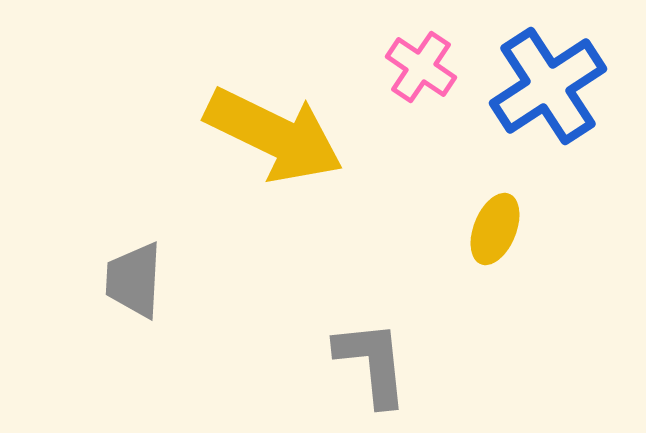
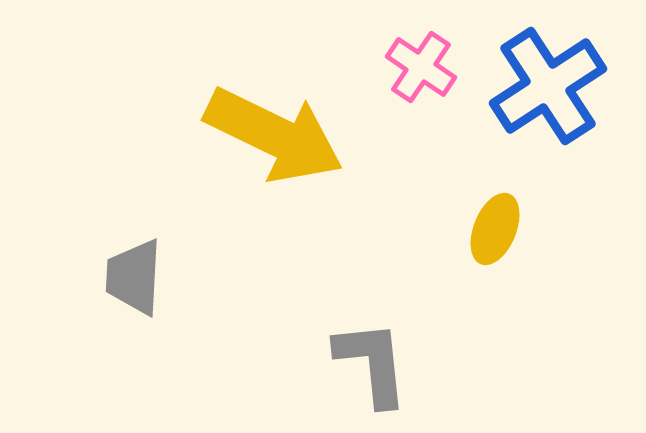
gray trapezoid: moved 3 px up
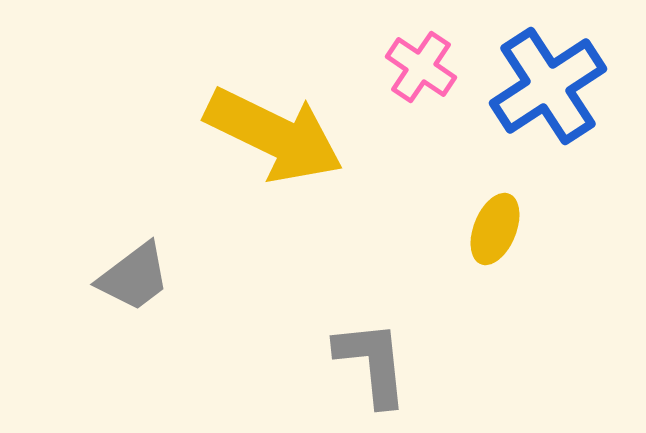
gray trapezoid: rotated 130 degrees counterclockwise
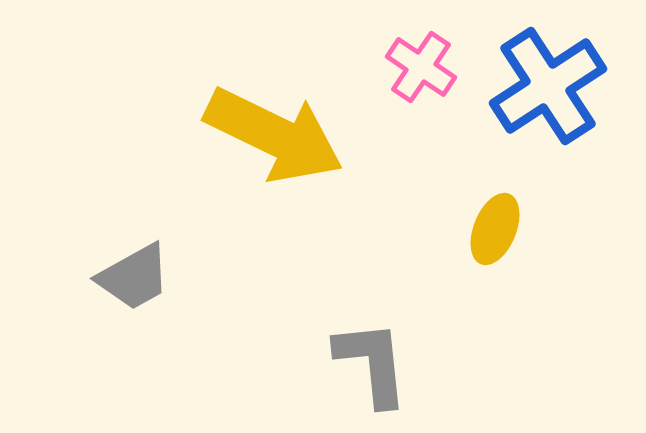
gray trapezoid: rotated 8 degrees clockwise
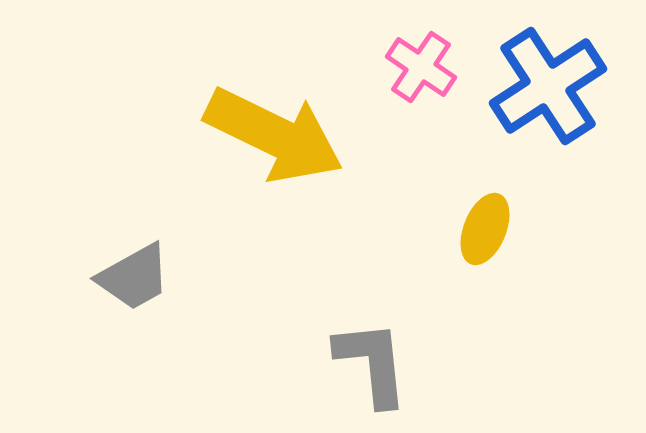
yellow ellipse: moved 10 px left
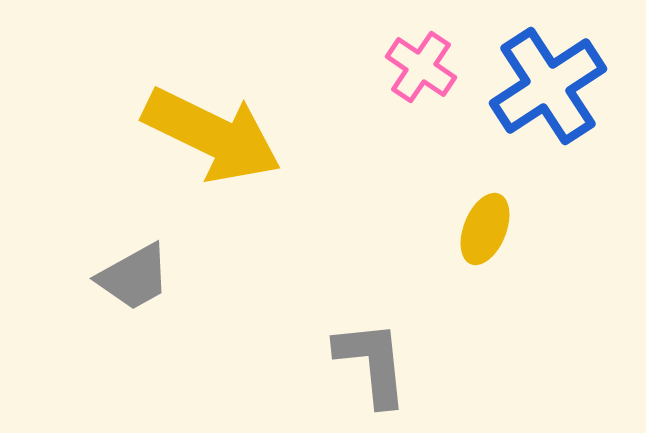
yellow arrow: moved 62 px left
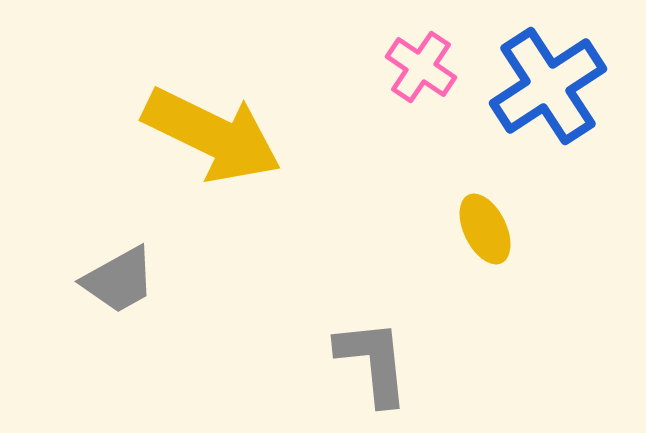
yellow ellipse: rotated 48 degrees counterclockwise
gray trapezoid: moved 15 px left, 3 px down
gray L-shape: moved 1 px right, 1 px up
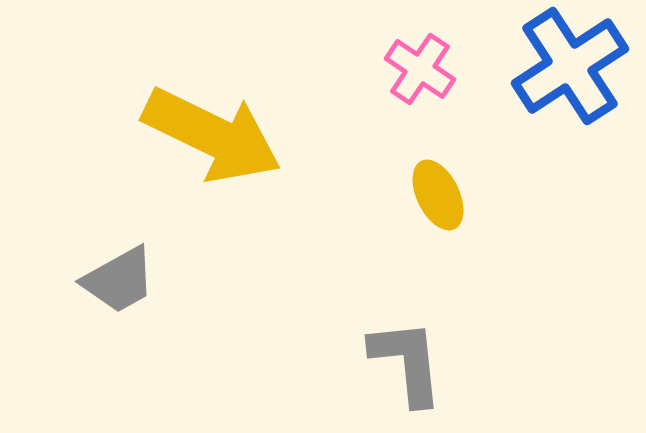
pink cross: moved 1 px left, 2 px down
blue cross: moved 22 px right, 20 px up
yellow ellipse: moved 47 px left, 34 px up
gray L-shape: moved 34 px right
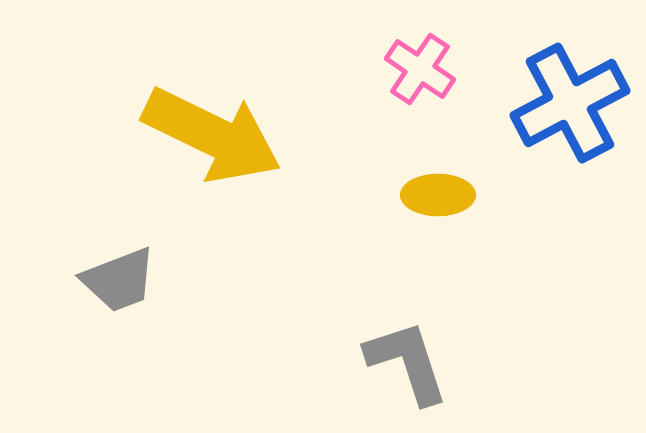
blue cross: moved 37 px down; rotated 5 degrees clockwise
yellow ellipse: rotated 64 degrees counterclockwise
gray trapezoid: rotated 8 degrees clockwise
gray L-shape: rotated 12 degrees counterclockwise
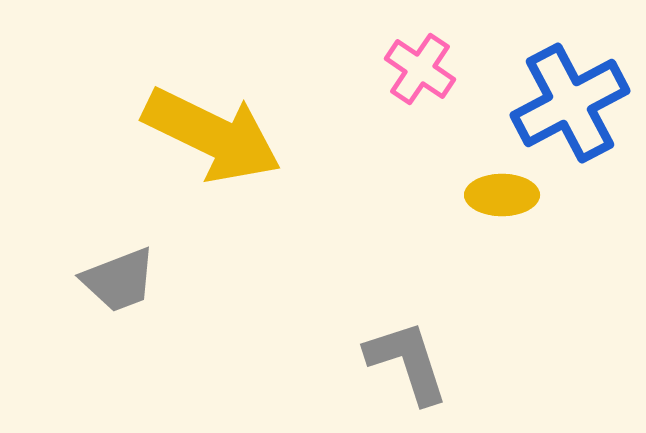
yellow ellipse: moved 64 px right
